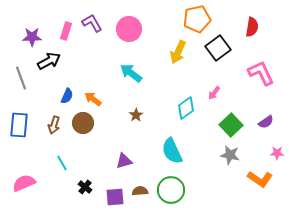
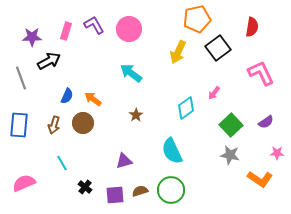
purple L-shape: moved 2 px right, 2 px down
brown semicircle: rotated 14 degrees counterclockwise
purple square: moved 2 px up
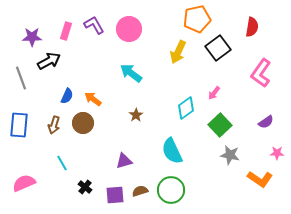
pink L-shape: rotated 120 degrees counterclockwise
green square: moved 11 px left
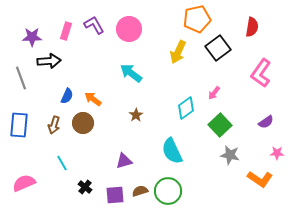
black arrow: rotated 25 degrees clockwise
green circle: moved 3 px left, 1 px down
